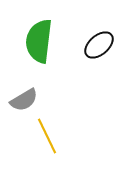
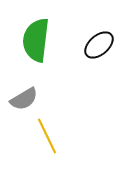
green semicircle: moved 3 px left, 1 px up
gray semicircle: moved 1 px up
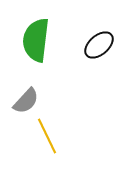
gray semicircle: moved 2 px right, 2 px down; rotated 16 degrees counterclockwise
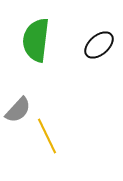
gray semicircle: moved 8 px left, 9 px down
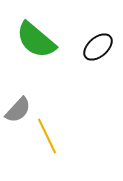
green semicircle: rotated 57 degrees counterclockwise
black ellipse: moved 1 px left, 2 px down
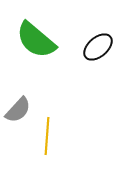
yellow line: rotated 30 degrees clockwise
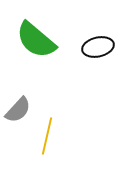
black ellipse: rotated 28 degrees clockwise
yellow line: rotated 9 degrees clockwise
